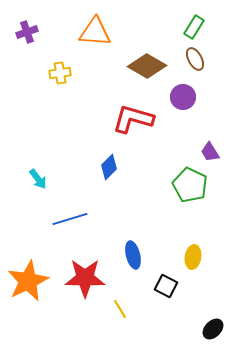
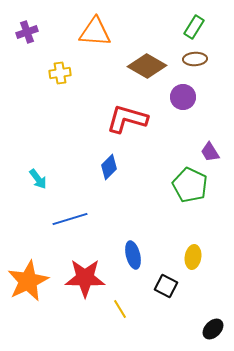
brown ellipse: rotated 65 degrees counterclockwise
red L-shape: moved 6 px left
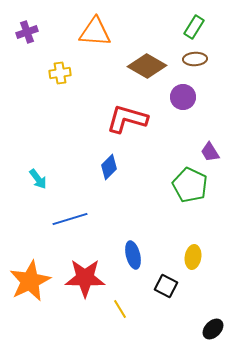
orange star: moved 2 px right
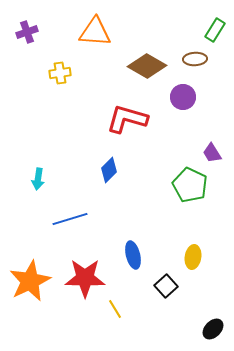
green rectangle: moved 21 px right, 3 px down
purple trapezoid: moved 2 px right, 1 px down
blue diamond: moved 3 px down
cyan arrow: rotated 45 degrees clockwise
black square: rotated 20 degrees clockwise
yellow line: moved 5 px left
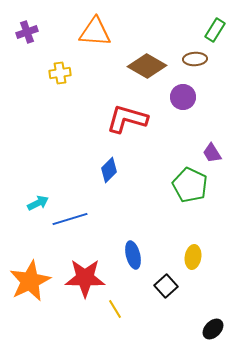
cyan arrow: moved 24 px down; rotated 125 degrees counterclockwise
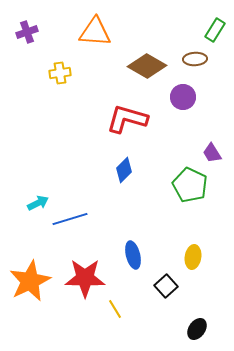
blue diamond: moved 15 px right
black ellipse: moved 16 px left; rotated 10 degrees counterclockwise
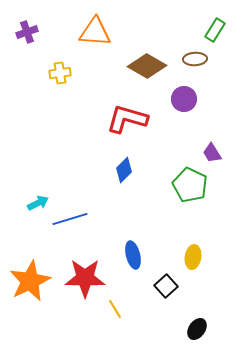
purple circle: moved 1 px right, 2 px down
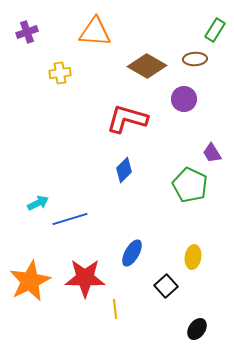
blue ellipse: moved 1 px left, 2 px up; rotated 44 degrees clockwise
yellow line: rotated 24 degrees clockwise
